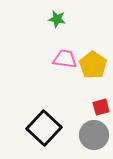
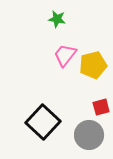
pink trapezoid: moved 4 px up; rotated 60 degrees counterclockwise
yellow pentagon: rotated 24 degrees clockwise
black square: moved 1 px left, 6 px up
gray circle: moved 5 px left
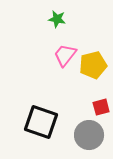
black square: moved 2 px left; rotated 24 degrees counterclockwise
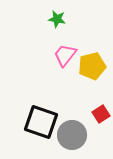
yellow pentagon: moved 1 px left, 1 px down
red square: moved 7 px down; rotated 18 degrees counterclockwise
gray circle: moved 17 px left
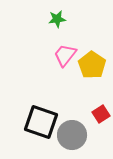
green star: rotated 18 degrees counterclockwise
yellow pentagon: moved 1 px up; rotated 24 degrees counterclockwise
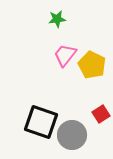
yellow pentagon: rotated 8 degrees counterclockwise
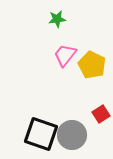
black square: moved 12 px down
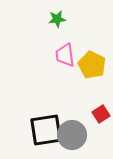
pink trapezoid: rotated 45 degrees counterclockwise
black square: moved 5 px right, 4 px up; rotated 28 degrees counterclockwise
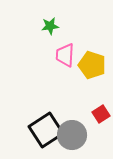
green star: moved 7 px left, 7 px down
pink trapezoid: rotated 10 degrees clockwise
yellow pentagon: rotated 8 degrees counterclockwise
black square: rotated 24 degrees counterclockwise
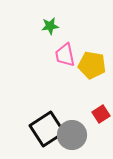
pink trapezoid: rotated 15 degrees counterclockwise
yellow pentagon: rotated 8 degrees counterclockwise
black square: moved 1 px right, 1 px up
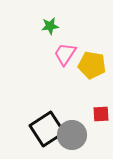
pink trapezoid: moved 1 px up; rotated 45 degrees clockwise
red square: rotated 30 degrees clockwise
